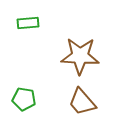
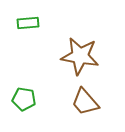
brown star: rotated 6 degrees clockwise
brown trapezoid: moved 3 px right
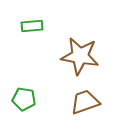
green rectangle: moved 4 px right, 3 px down
brown trapezoid: rotated 112 degrees clockwise
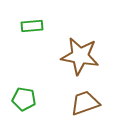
brown trapezoid: moved 1 px down
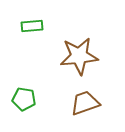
brown star: moved 1 px left; rotated 15 degrees counterclockwise
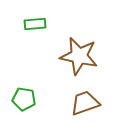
green rectangle: moved 3 px right, 2 px up
brown star: rotated 18 degrees clockwise
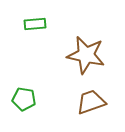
brown star: moved 7 px right, 1 px up
brown trapezoid: moved 6 px right, 1 px up
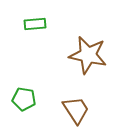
brown star: moved 2 px right
brown trapezoid: moved 15 px left, 8 px down; rotated 76 degrees clockwise
